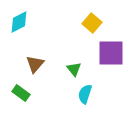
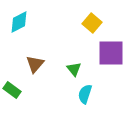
green rectangle: moved 9 px left, 3 px up
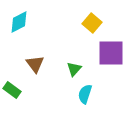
brown triangle: rotated 18 degrees counterclockwise
green triangle: rotated 21 degrees clockwise
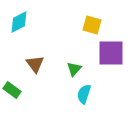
yellow square: moved 2 px down; rotated 24 degrees counterclockwise
cyan semicircle: moved 1 px left
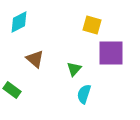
brown triangle: moved 5 px up; rotated 12 degrees counterclockwise
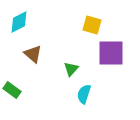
brown triangle: moved 2 px left, 5 px up
green triangle: moved 3 px left
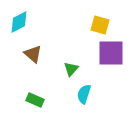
yellow square: moved 8 px right
green rectangle: moved 23 px right, 10 px down; rotated 12 degrees counterclockwise
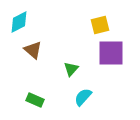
yellow square: rotated 30 degrees counterclockwise
brown triangle: moved 4 px up
cyan semicircle: moved 1 px left, 3 px down; rotated 24 degrees clockwise
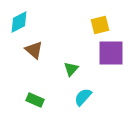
brown triangle: moved 1 px right
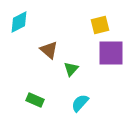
brown triangle: moved 15 px right
cyan semicircle: moved 3 px left, 6 px down
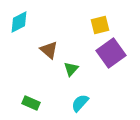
purple square: rotated 36 degrees counterclockwise
green rectangle: moved 4 px left, 3 px down
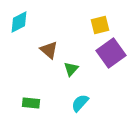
green rectangle: rotated 18 degrees counterclockwise
